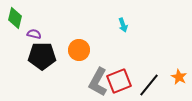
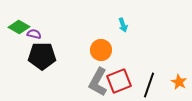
green diamond: moved 4 px right, 9 px down; rotated 75 degrees counterclockwise
orange circle: moved 22 px right
orange star: moved 5 px down
black line: rotated 20 degrees counterclockwise
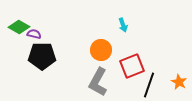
red square: moved 13 px right, 15 px up
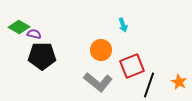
gray L-shape: rotated 80 degrees counterclockwise
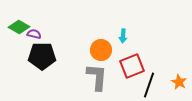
cyan arrow: moved 11 px down; rotated 24 degrees clockwise
gray L-shape: moved 1 px left, 5 px up; rotated 124 degrees counterclockwise
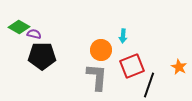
orange star: moved 15 px up
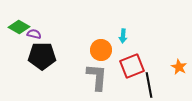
black line: rotated 30 degrees counterclockwise
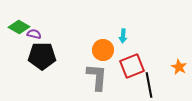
orange circle: moved 2 px right
